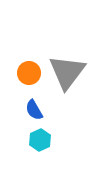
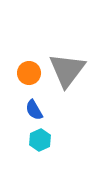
gray triangle: moved 2 px up
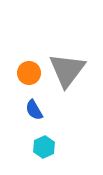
cyan hexagon: moved 4 px right, 7 px down
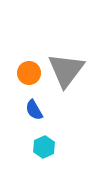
gray triangle: moved 1 px left
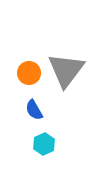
cyan hexagon: moved 3 px up
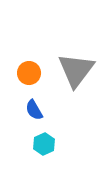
gray triangle: moved 10 px right
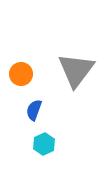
orange circle: moved 8 px left, 1 px down
blue semicircle: rotated 50 degrees clockwise
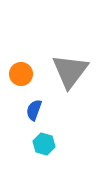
gray triangle: moved 6 px left, 1 px down
cyan hexagon: rotated 20 degrees counterclockwise
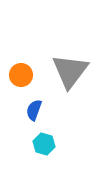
orange circle: moved 1 px down
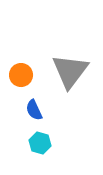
blue semicircle: rotated 45 degrees counterclockwise
cyan hexagon: moved 4 px left, 1 px up
